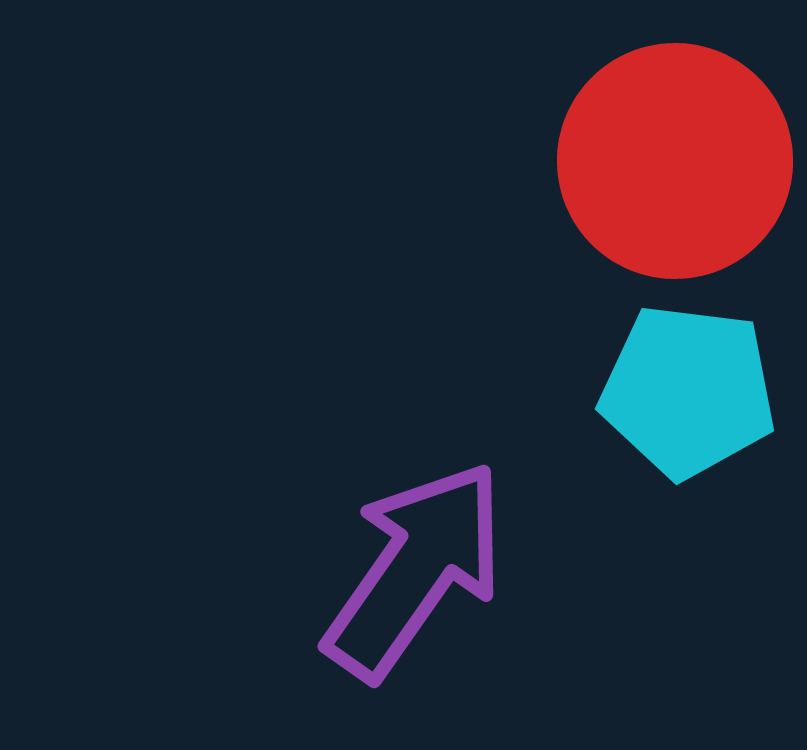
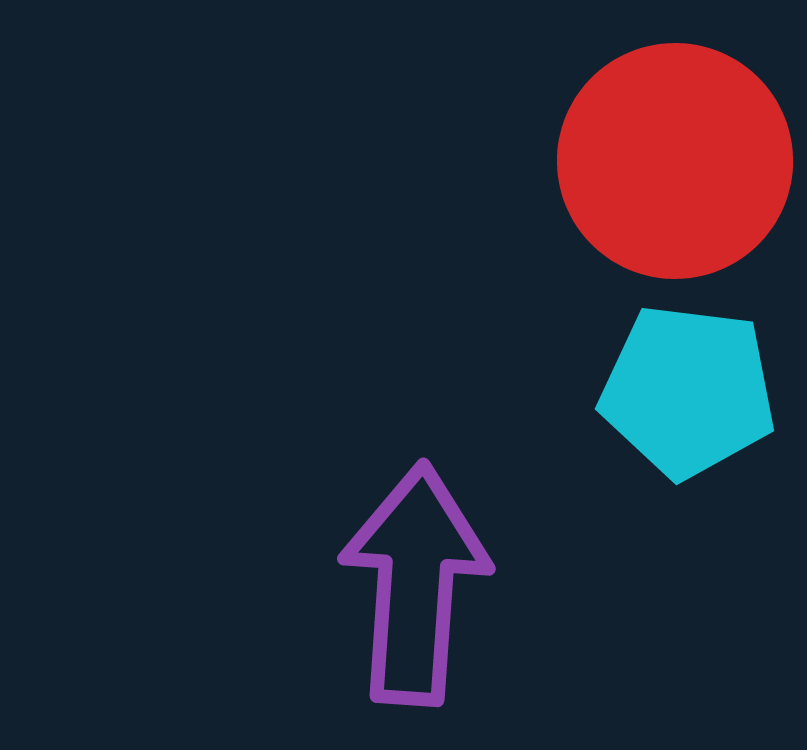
purple arrow: moved 14 px down; rotated 31 degrees counterclockwise
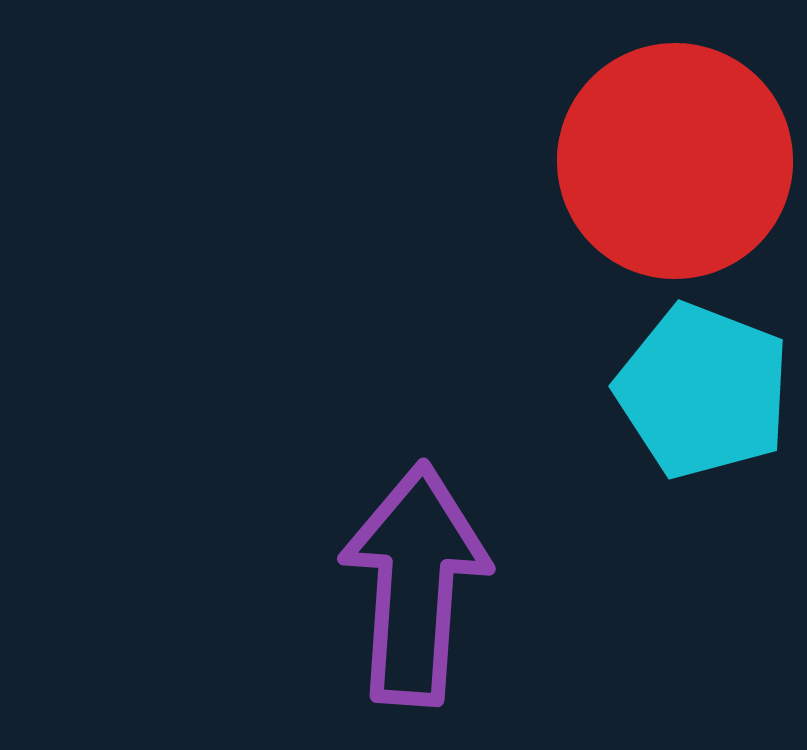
cyan pentagon: moved 15 px right; rotated 14 degrees clockwise
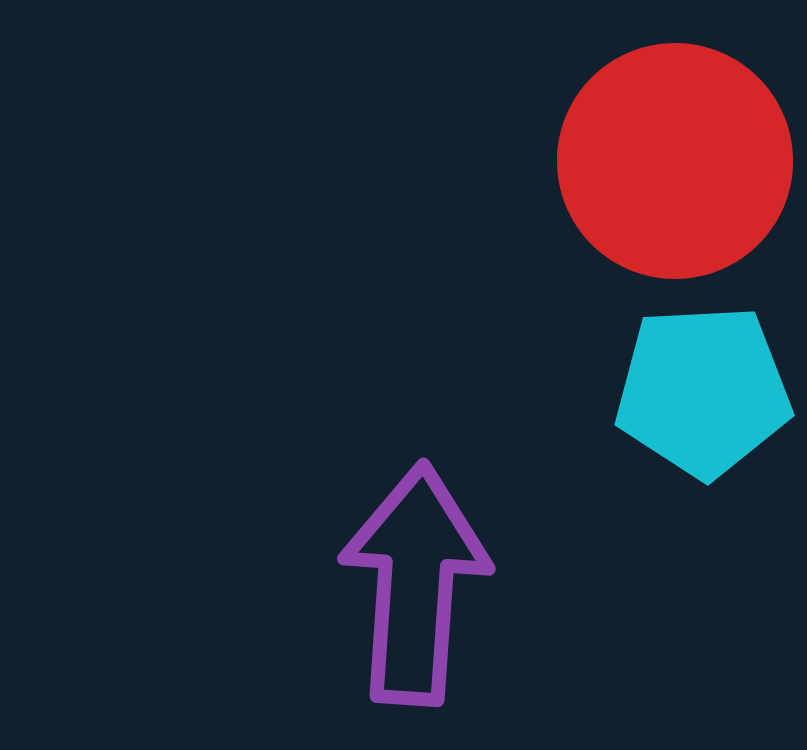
cyan pentagon: rotated 24 degrees counterclockwise
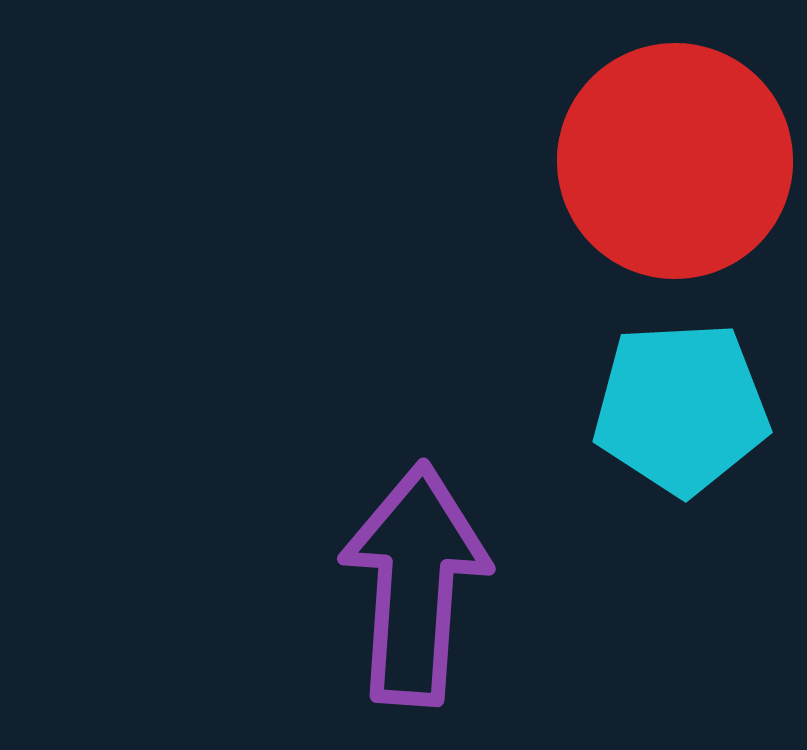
cyan pentagon: moved 22 px left, 17 px down
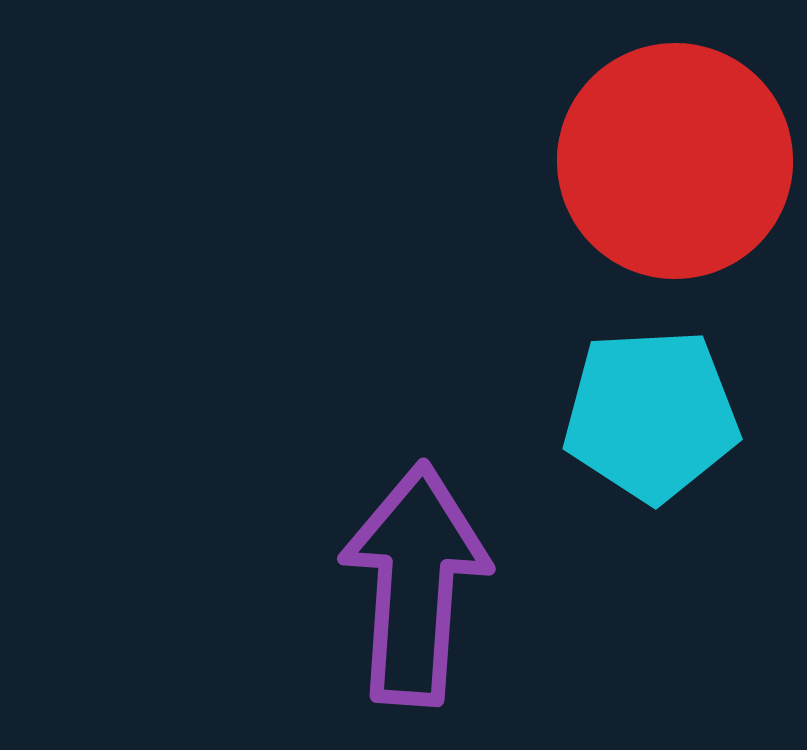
cyan pentagon: moved 30 px left, 7 px down
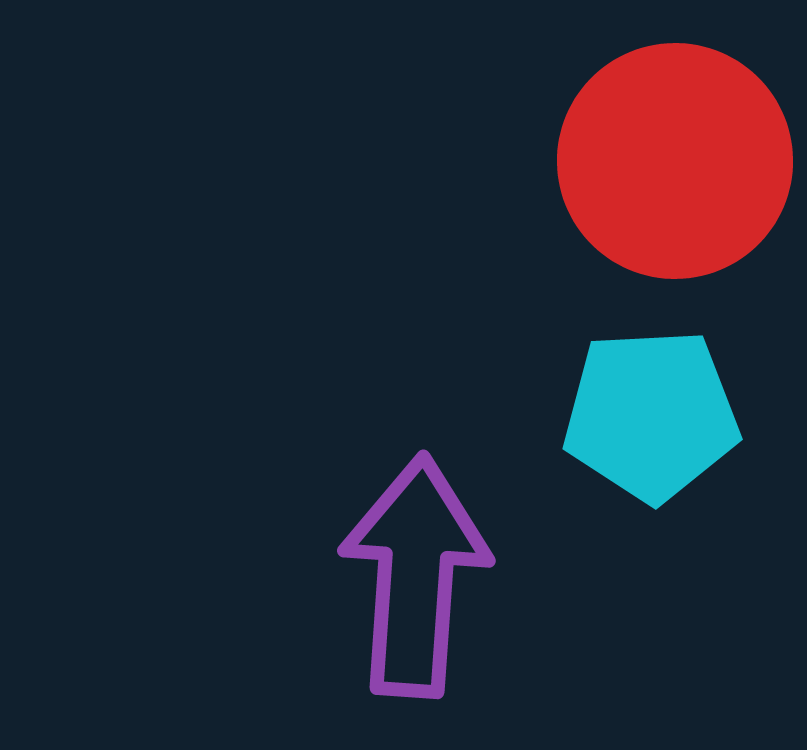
purple arrow: moved 8 px up
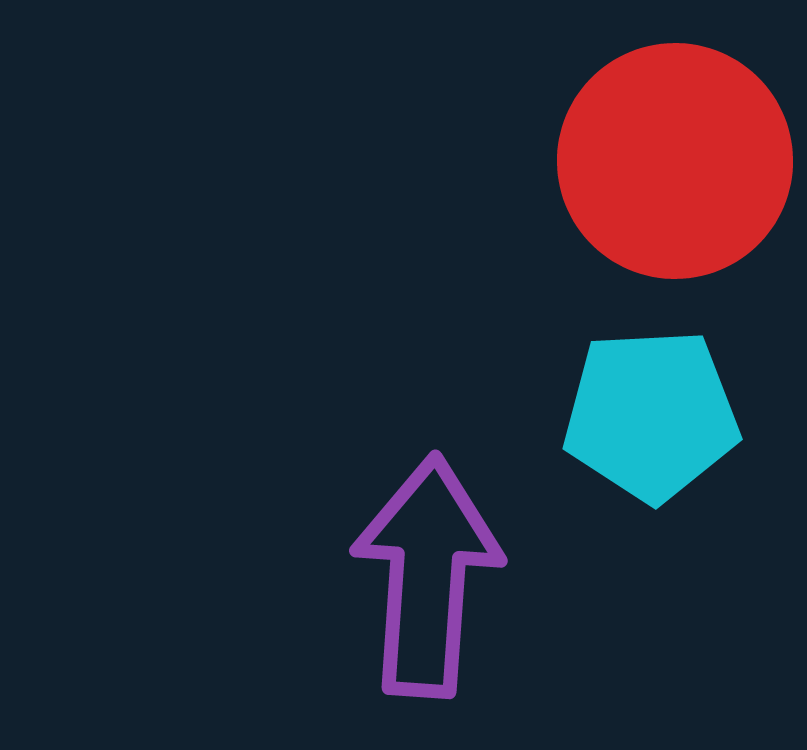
purple arrow: moved 12 px right
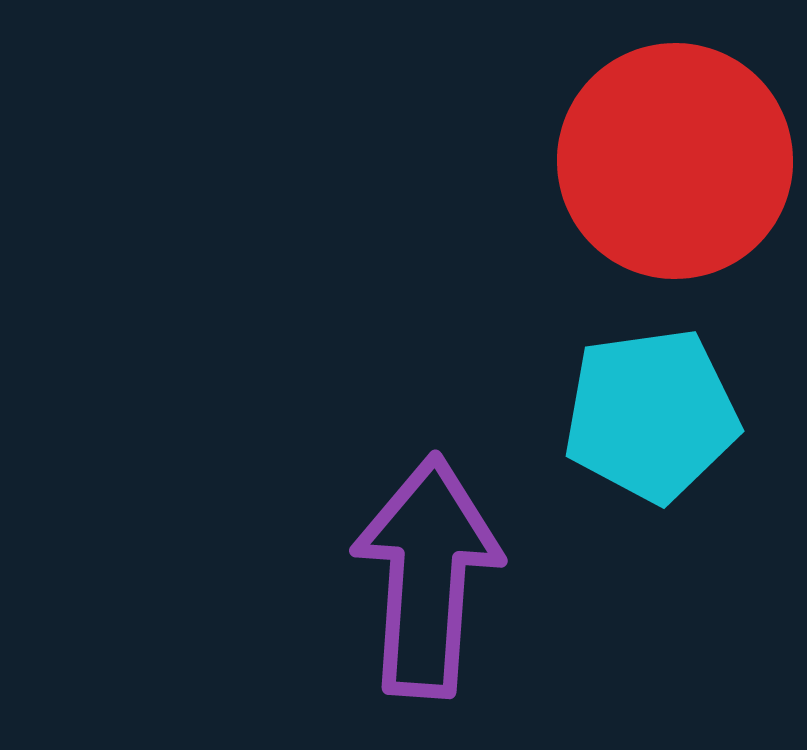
cyan pentagon: rotated 5 degrees counterclockwise
